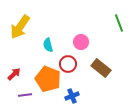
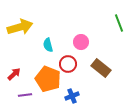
yellow arrow: rotated 140 degrees counterclockwise
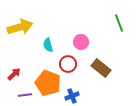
orange pentagon: moved 4 px down
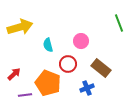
pink circle: moved 1 px up
blue cross: moved 15 px right, 8 px up
